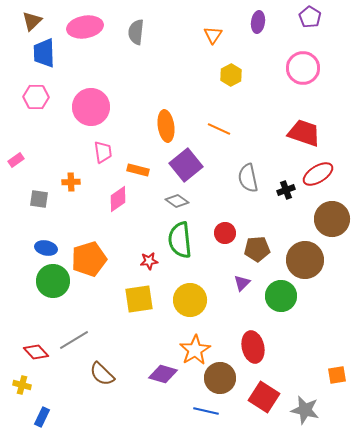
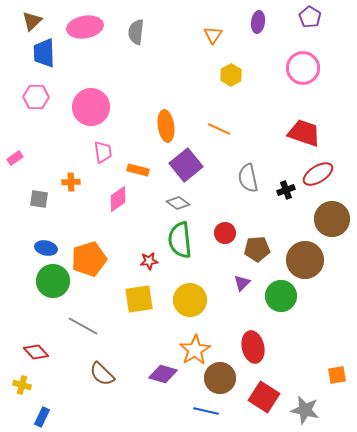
pink rectangle at (16, 160): moved 1 px left, 2 px up
gray diamond at (177, 201): moved 1 px right, 2 px down
gray line at (74, 340): moved 9 px right, 14 px up; rotated 60 degrees clockwise
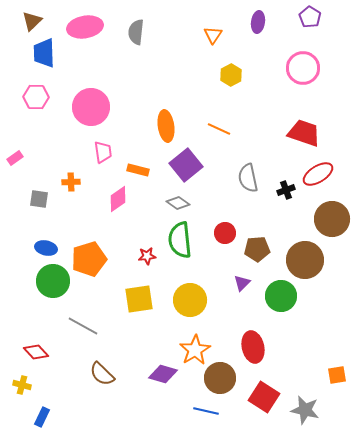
red star at (149, 261): moved 2 px left, 5 px up
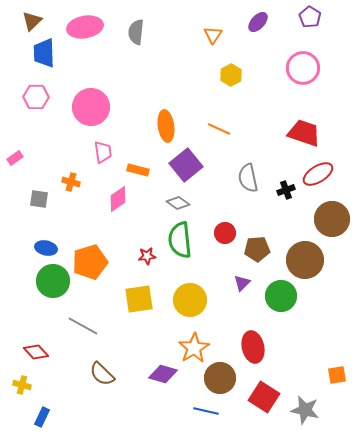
purple ellipse at (258, 22): rotated 35 degrees clockwise
orange cross at (71, 182): rotated 18 degrees clockwise
orange pentagon at (89, 259): moved 1 px right, 3 px down
orange star at (195, 350): moved 1 px left, 2 px up
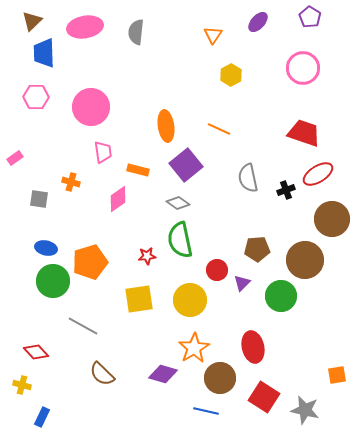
red circle at (225, 233): moved 8 px left, 37 px down
green semicircle at (180, 240): rotated 6 degrees counterclockwise
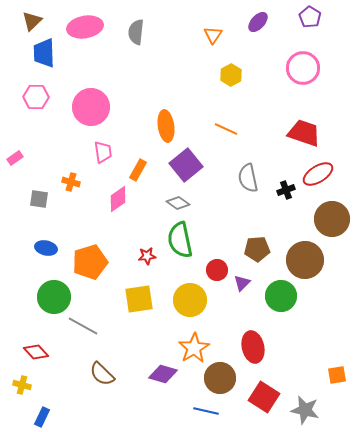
orange line at (219, 129): moved 7 px right
orange rectangle at (138, 170): rotated 75 degrees counterclockwise
green circle at (53, 281): moved 1 px right, 16 px down
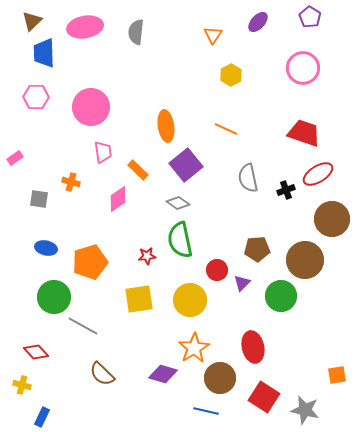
orange rectangle at (138, 170): rotated 75 degrees counterclockwise
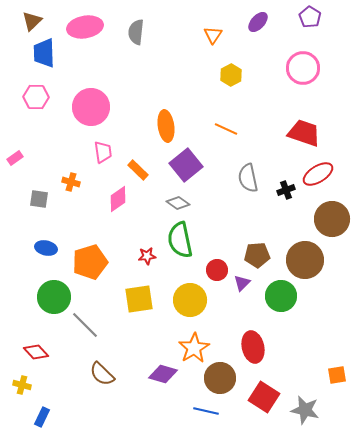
brown pentagon at (257, 249): moved 6 px down
gray line at (83, 326): moved 2 px right, 1 px up; rotated 16 degrees clockwise
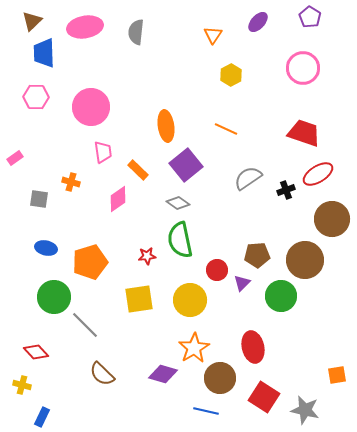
gray semicircle at (248, 178): rotated 68 degrees clockwise
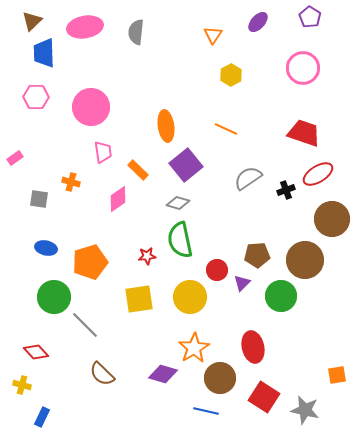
gray diamond at (178, 203): rotated 20 degrees counterclockwise
yellow circle at (190, 300): moved 3 px up
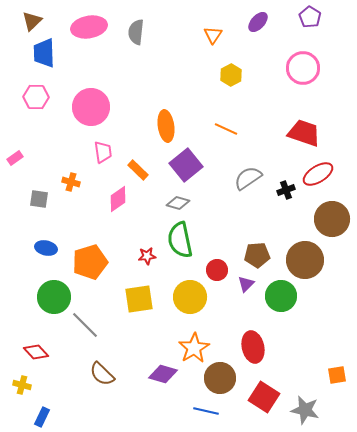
pink ellipse at (85, 27): moved 4 px right
purple triangle at (242, 283): moved 4 px right, 1 px down
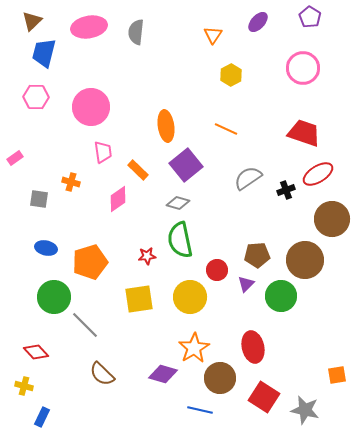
blue trapezoid at (44, 53): rotated 16 degrees clockwise
yellow cross at (22, 385): moved 2 px right, 1 px down
blue line at (206, 411): moved 6 px left, 1 px up
